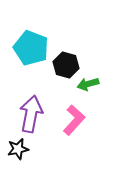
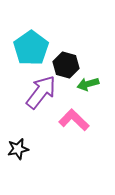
cyan pentagon: rotated 16 degrees clockwise
purple arrow: moved 10 px right, 22 px up; rotated 27 degrees clockwise
pink L-shape: rotated 88 degrees counterclockwise
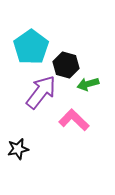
cyan pentagon: moved 1 px up
